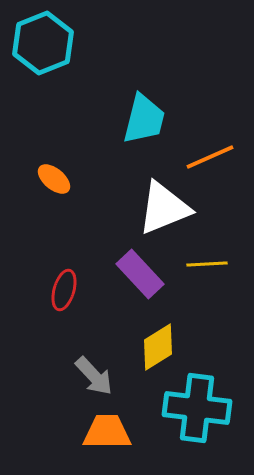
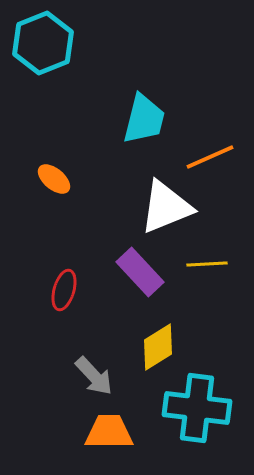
white triangle: moved 2 px right, 1 px up
purple rectangle: moved 2 px up
orange trapezoid: moved 2 px right
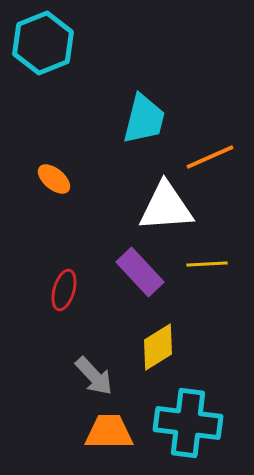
white triangle: rotated 18 degrees clockwise
cyan cross: moved 9 px left, 15 px down
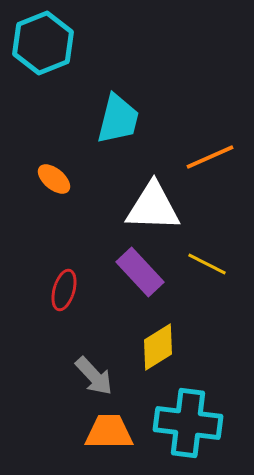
cyan trapezoid: moved 26 px left
white triangle: moved 13 px left; rotated 6 degrees clockwise
yellow line: rotated 30 degrees clockwise
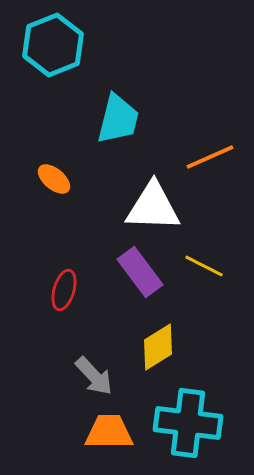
cyan hexagon: moved 10 px right, 2 px down
yellow line: moved 3 px left, 2 px down
purple rectangle: rotated 6 degrees clockwise
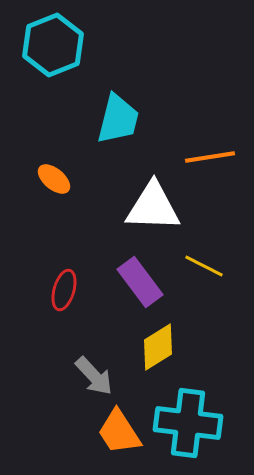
orange line: rotated 15 degrees clockwise
purple rectangle: moved 10 px down
orange trapezoid: moved 10 px right; rotated 123 degrees counterclockwise
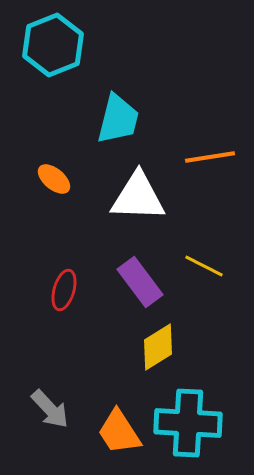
white triangle: moved 15 px left, 10 px up
gray arrow: moved 44 px left, 33 px down
cyan cross: rotated 4 degrees counterclockwise
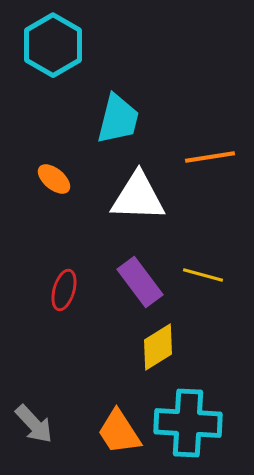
cyan hexagon: rotated 8 degrees counterclockwise
yellow line: moved 1 px left, 9 px down; rotated 12 degrees counterclockwise
gray arrow: moved 16 px left, 15 px down
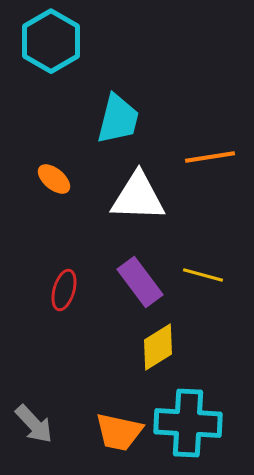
cyan hexagon: moved 2 px left, 4 px up
orange trapezoid: rotated 45 degrees counterclockwise
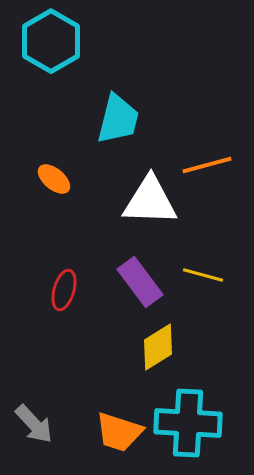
orange line: moved 3 px left, 8 px down; rotated 6 degrees counterclockwise
white triangle: moved 12 px right, 4 px down
orange trapezoid: rotated 6 degrees clockwise
